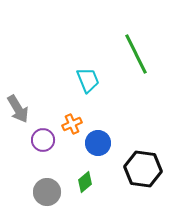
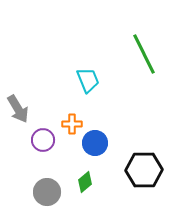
green line: moved 8 px right
orange cross: rotated 24 degrees clockwise
blue circle: moved 3 px left
black hexagon: moved 1 px right, 1 px down; rotated 9 degrees counterclockwise
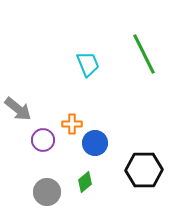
cyan trapezoid: moved 16 px up
gray arrow: rotated 20 degrees counterclockwise
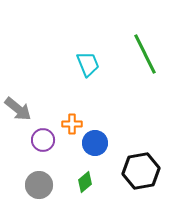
green line: moved 1 px right
black hexagon: moved 3 px left, 1 px down; rotated 9 degrees counterclockwise
gray circle: moved 8 px left, 7 px up
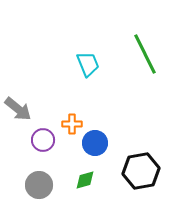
green diamond: moved 2 px up; rotated 25 degrees clockwise
